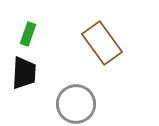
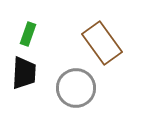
gray circle: moved 16 px up
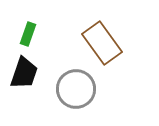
black trapezoid: rotated 16 degrees clockwise
gray circle: moved 1 px down
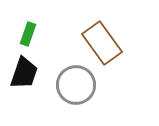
gray circle: moved 4 px up
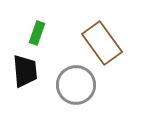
green rectangle: moved 9 px right, 1 px up
black trapezoid: moved 1 px right, 2 px up; rotated 24 degrees counterclockwise
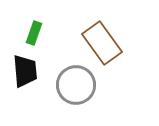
green rectangle: moved 3 px left
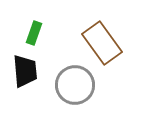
gray circle: moved 1 px left
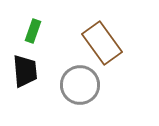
green rectangle: moved 1 px left, 2 px up
gray circle: moved 5 px right
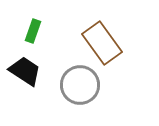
black trapezoid: rotated 52 degrees counterclockwise
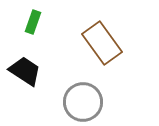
green rectangle: moved 9 px up
gray circle: moved 3 px right, 17 px down
